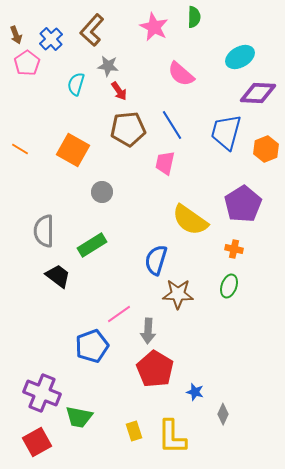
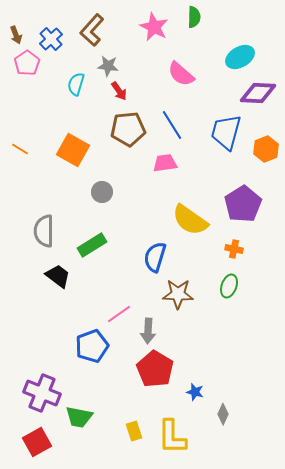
pink trapezoid: rotated 70 degrees clockwise
blue semicircle: moved 1 px left, 3 px up
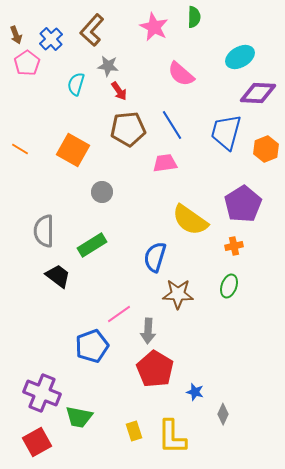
orange cross: moved 3 px up; rotated 24 degrees counterclockwise
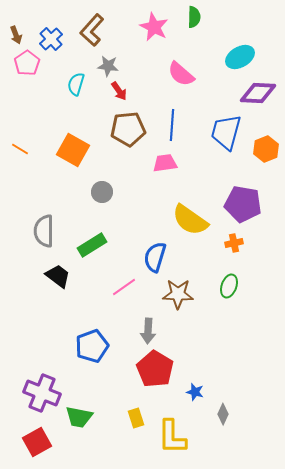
blue line: rotated 36 degrees clockwise
purple pentagon: rotated 30 degrees counterclockwise
orange cross: moved 3 px up
pink line: moved 5 px right, 27 px up
yellow rectangle: moved 2 px right, 13 px up
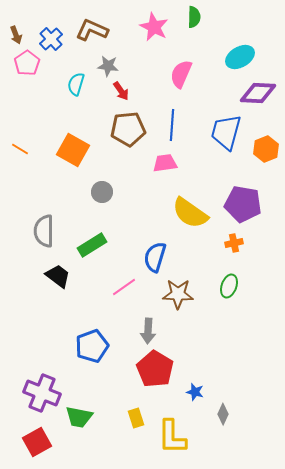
brown L-shape: rotated 72 degrees clockwise
pink semicircle: rotated 72 degrees clockwise
red arrow: moved 2 px right
yellow semicircle: moved 7 px up
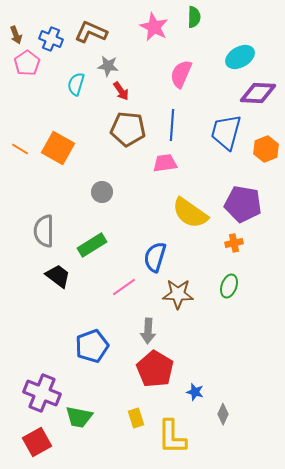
brown L-shape: moved 1 px left, 2 px down
blue cross: rotated 25 degrees counterclockwise
brown pentagon: rotated 12 degrees clockwise
orange square: moved 15 px left, 2 px up
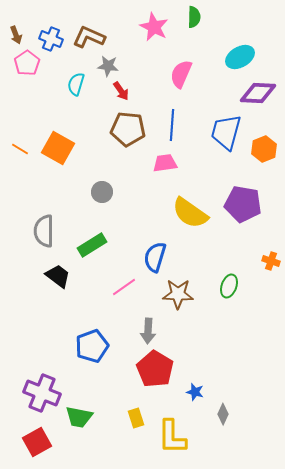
brown L-shape: moved 2 px left, 5 px down
orange hexagon: moved 2 px left
orange cross: moved 37 px right, 18 px down; rotated 30 degrees clockwise
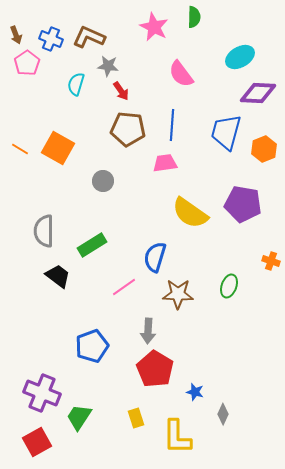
pink semicircle: rotated 60 degrees counterclockwise
gray circle: moved 1 px right, 11 px up
green trapezoid: rotated 112 degrees clockwise
yellow L-shape: moved 5 px right
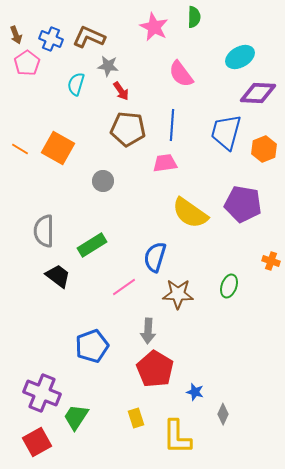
green trapezoid: moved 3 px left
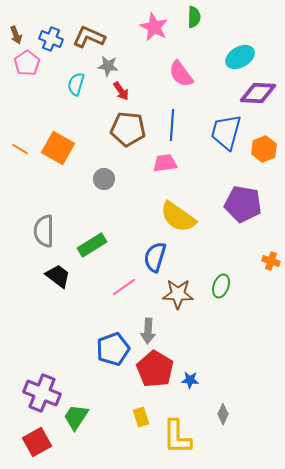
gray circle: moved 1 px right, 2 px up
yellow semicircle: moved 12 px left, 4 px down
green ellipse: moved 8 px left
blue pentagon: moved 21 px right, 3 px down
blue star: moved 5 px left, 12 px up; rotated 12 degrees counterclockwise
yellow rectangle: moved 5 px right, 1 px up
